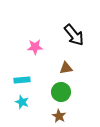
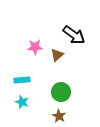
black arrow: rotated 15 degrees counterclockwise
brown triangle: moved 9 px left, 13 px up; rotated 32 degrees counterclockwise
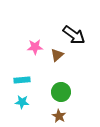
cyan star: rotated 16 degrees counterclockwise
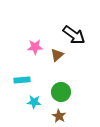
cyan star: moved 12 px right
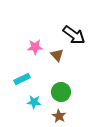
brown triangle: rotated 32 degrees counterclockwise
cyan rectangle: moved 1 px up; rotated 21 degrees counterclockwise
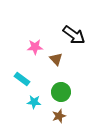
brown triangle: moved 1 px left, 4 px down
cyan rectangle: rotated 63 degrees clockwise
brown star: rotated 24 degrees clockwise
